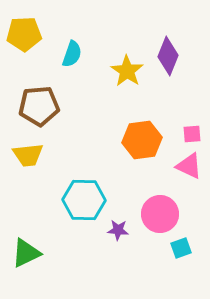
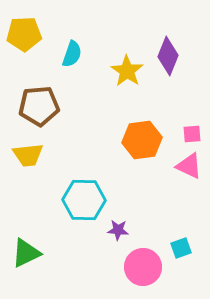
pink circle: moved 17 px left, 53 px down
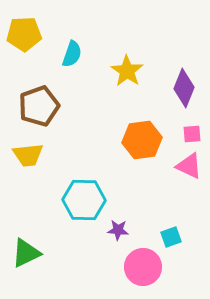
purple diamond: moved 16 px right, 32 px down
brown pentagon: rotated 15 degrees counterclockwise
cyan square: moved 10 px left, 11 px up
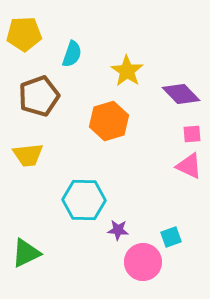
purple diamond: moved 3 px left, 6 px down; rotated 66 degrees counterclockwise
brown pentagon: moved 10 px up
orange hexagon: moved 33 px left, 19 px up; rotated 9 degrees counterclockwise
pink circle: moved 5 px up
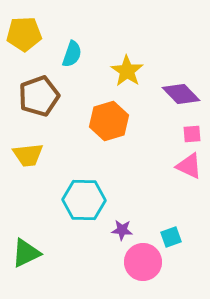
purple star: moved 4 px right
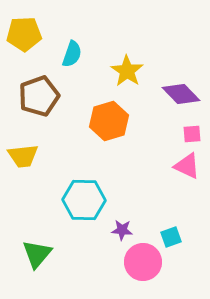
yellow trapezoid: moved 5 px left, 1 px down
pink triangle: moved 2 px left
green triangle: moved 11 px right, 1 px down; rotated 24 degrees counterclockwise
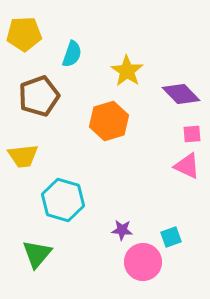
cyan hexagon: moved 21 px left; rotated 15 degrees clockwise
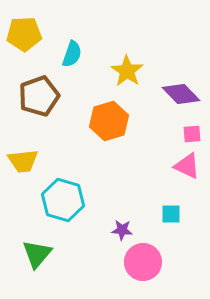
yellow trapezoid: moved 5 px down
cyan square: moved 23 px up; rotated 20 degrees clockwise
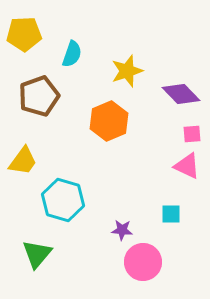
yellow star: rotated 20 degrees clockwise
orange hexagon: rotated 6 degrees counterclockwise
yellow trapezoid: rotated 48 degrees counterclockwise
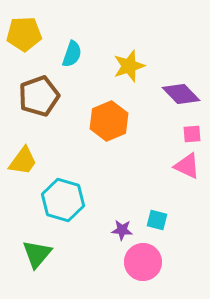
yellow star: moved 2 px right, 5 px up
cyan square: moved 14 px left, 6 px down; rotated 15 degrees clockwise
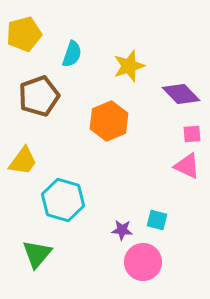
yellow pentagon: rotated 12 degrees counterclockwise
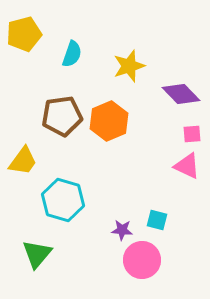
brown pentagon: moved 23 px right, 20 px down; rotated 12 degrees clockwise
pink circle: moved 1 px left, 2 px up
